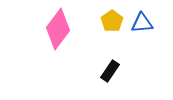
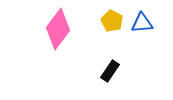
yellow pentagon: rotated 10 degrees counterclockwise
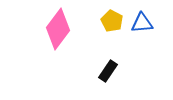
black rectangle: moved 2 px left
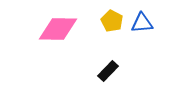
pink diamond: rotated 54 degrees clockwise
black rectangle: rotated 10 degrees clockwise
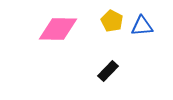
blue triangle: moved 3 px down
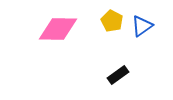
blue triangle: rotated 30 degrees counterclockwise
black rectangle: moved 10 px right, 4 px down; rotated 10 degrees clockwise
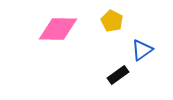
blue triangle: moved 24 px down
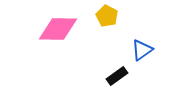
yellow pentagon: moved 5 px left, 5 px up
black rectangle: moved 1 px left, 1 px down
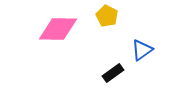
black rectangle: moved 4 px left, 3 px up
